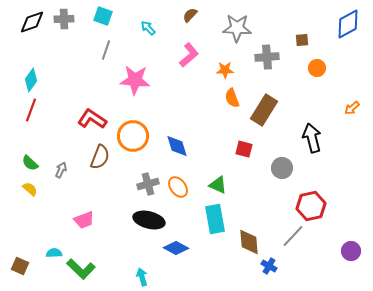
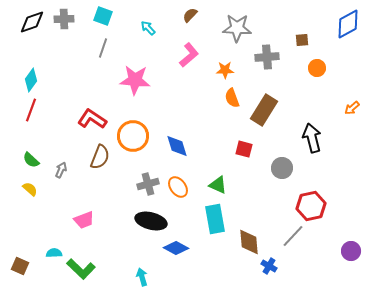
gray line at (106, 50): moved 3 px left, 2 px up
green semicircle at (30, 163): moved 1 px right, 3 px up
black ellipse at (149, 220): moved 2 px right, 1 px down
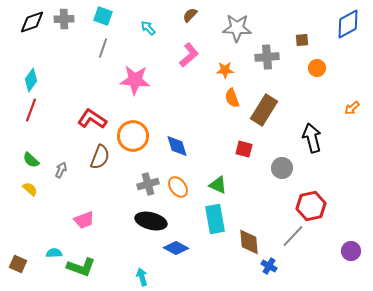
brown square at (20, 266): moved 2 px left, 2 px up
green L-shape at (81, 269): moved 2 px up; rotated 24 degrees counterclockwise
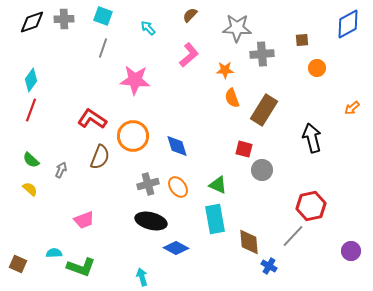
gray cross at (267, 57): moved 5 px left, 3 px up
gray circle at (282, 168): moved 20 px left, 2 px down
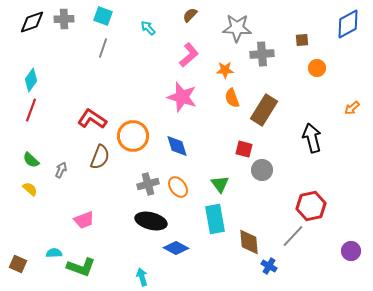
pink star at (135, 80): moved 47 px right, 17 px down; rotated 12 degrees clockwise
green triangle at (218, 185): moved 2 px right, 1 px up; rotated 30 degrees clockwise
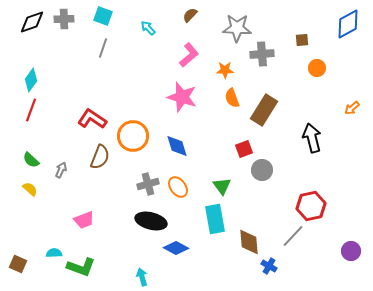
red square at (244, 149): rotated 36 degrees counterclockwise
green triangle at (220, 184): moved 2 px right, 2 px down
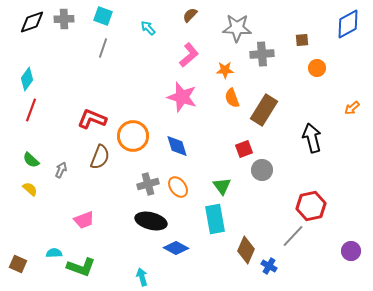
cyan diamond at (31, 80): moved 4 px left, 1 px up
red L-shape at (92, 119): rotated 12 degrees counterclockwise
brown diamond at (249, 242): moved 3 px left, 8 px down; rotated 28 degrees clockwise
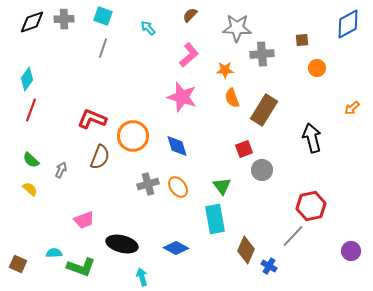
black ellipse at (151, 221): moved 29 px left, 23 px down
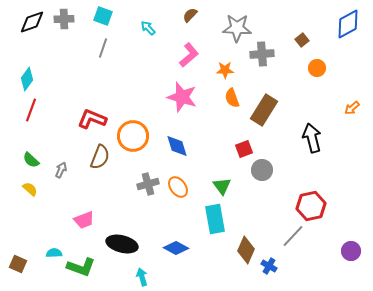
brown square at (302, 40): rotated 32 degrees counterclockwise
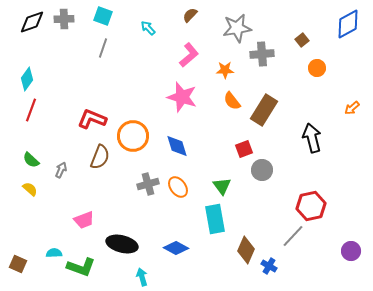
gray star at (237, 28): rotated 12 degrees counterclockwise
orange semicircle at (232, 98): moved 3 px down; rotated 18 degrees counterclockwise
